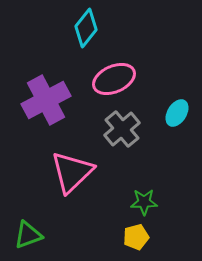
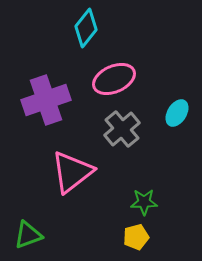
purple cross: rotated 9 degrees clockwise
pink triangle: rotated 6 degrees clockwise
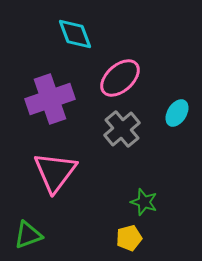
cyan diamond: moved 11 px left, 6 px down; rotated 60 degrees counterclockwise
pink ellipse: moved 6 px right, 1 px up; rotated 18 degrees counterclockwise
purple cross: moved 4 px right, 1 px up
pink triangle: moved 17 px left; rotated 15 degrees counterclockwise
green star: rotated 20 degrees clockwise
yellow pentagon: moved 7 px left, 1 px down
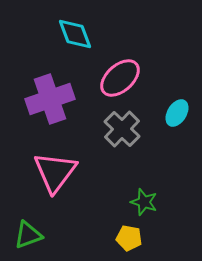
gray cross: rotated 6 degrees counterclockwise
yellow pentagon: rotated 25 degrees clockwise
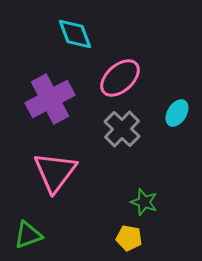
purple cross: rotated 9 degrees counterclockwise
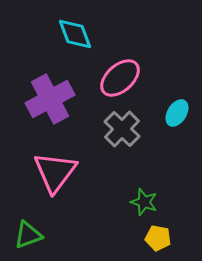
yellow pentagon: moved 29 px right
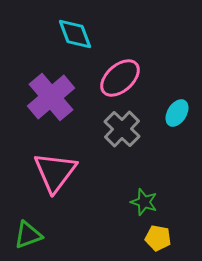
purple cross: moved 1 px right, 2 px up; rotated 12 degrees counterclockwise
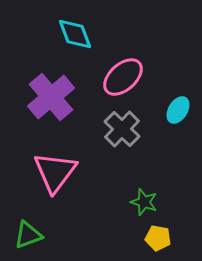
pink ellipse: moved 3 px right, 1 px up
cyan ellipse: moved 1 px right, 3 px up
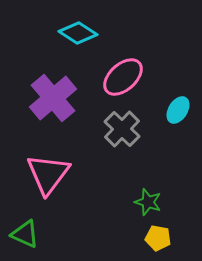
cyan diamond: moved 3 px right, 1 px up; rotated 36 degrees counterclockwise
purple cross: moved 2 px right, 1 px down
pink triangle: moved 7 px left, 2 px down
green star: moved 4 px right
green triangle: moved 3 px left, 1 px up; rotated 44 degrees clockwise
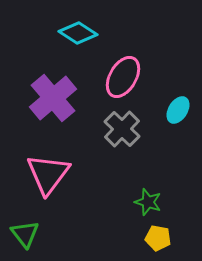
pink ellipse: rotated 18 degrees counterclockwise
green triangle: rotated 28 degrees clockwise
